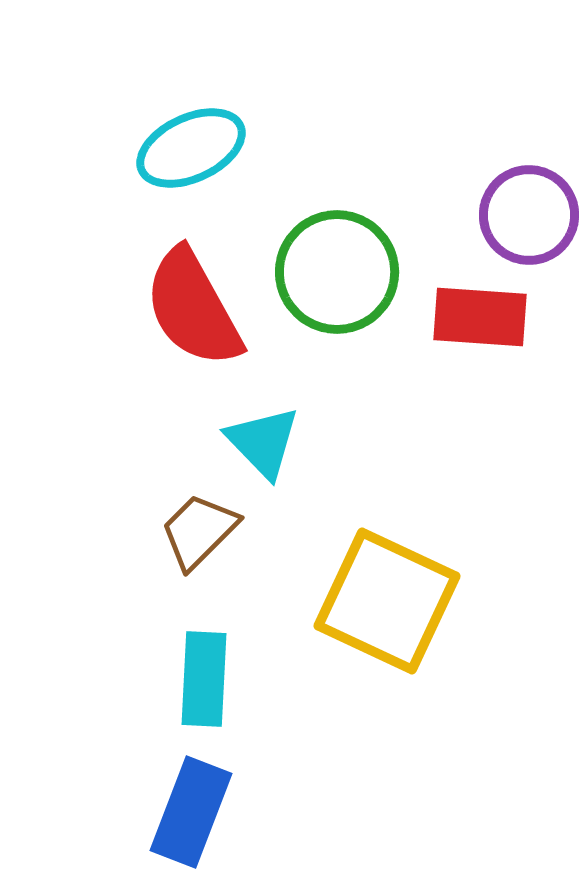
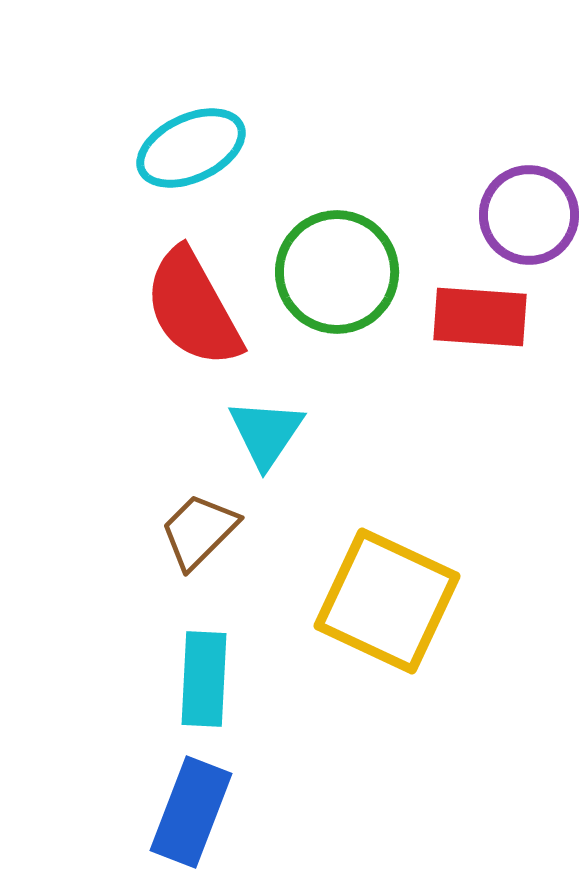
cyan triangle: moved 3 px right, 9 px up; rotated 18 degrees clockwise
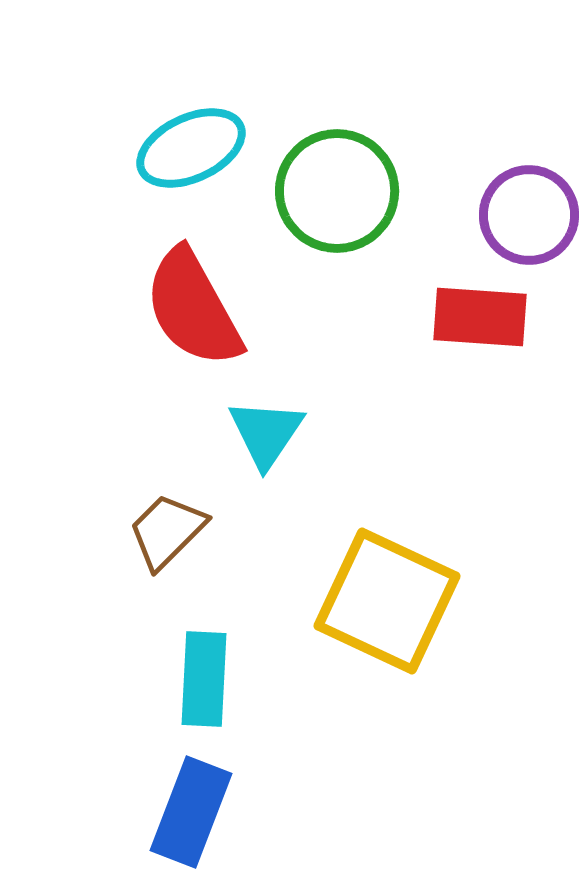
green circle: moved 81 px up
brown trapezoid: moved 32 px left
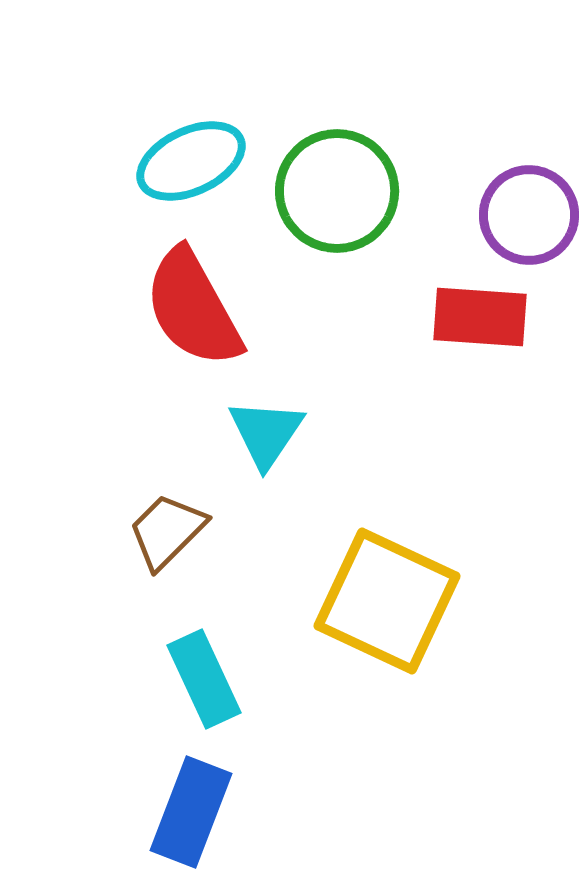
cyan ellipse: moved 13 px down
cyan rectangle: rotated 28 degrees counterclockwise
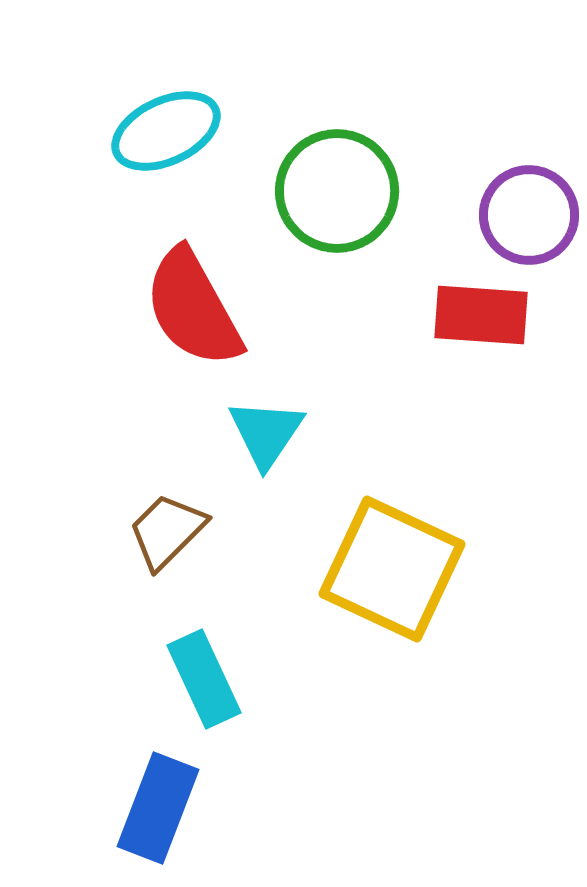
cyan ellipse: moved 25 px left, 30 px up
red rectangle: moved 1 px right, 2 px up
yellow square: moved 5 px right, 32 px up
blue rectangle: moved 33 px left, 4 px up
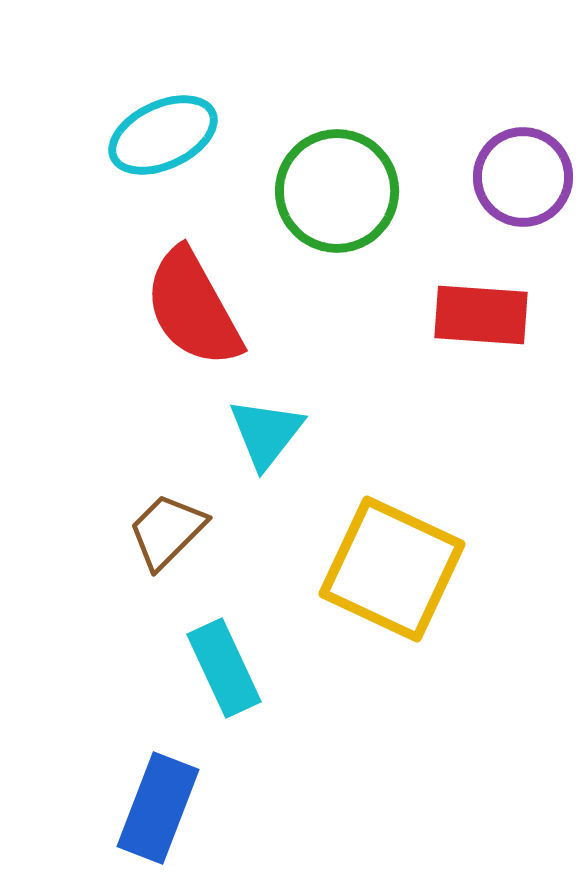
cyan ellipse: moved 3 px left, 4 px down
purple circle: moved 6 px left, 38 px up
cyan triangle: rotated 4 degrees clockwise
cyan rectangle: moved 20 px right, 11 px up
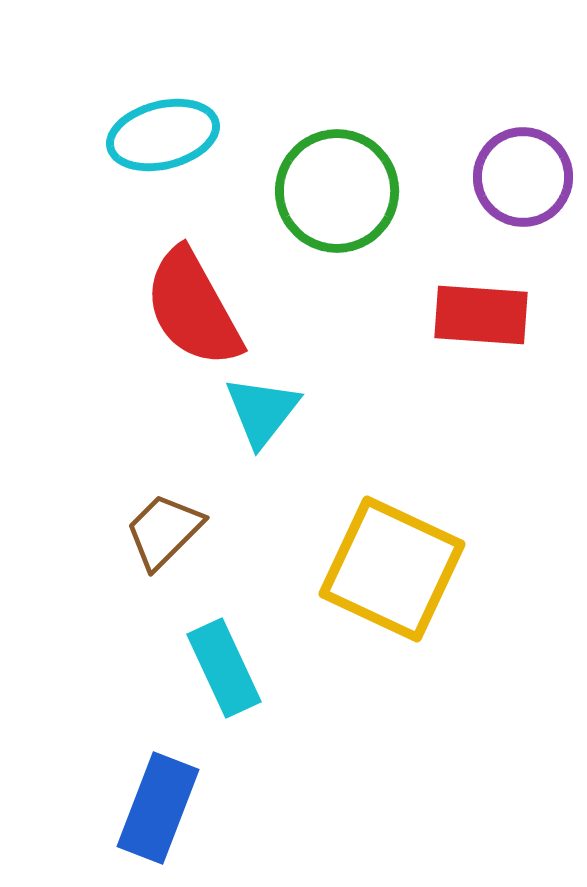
cyan ellipse: rotated 11 degrees clockwise
cyan triangle: moved 4 px left, 22 px up
brown trapezoid: moved 3 px left
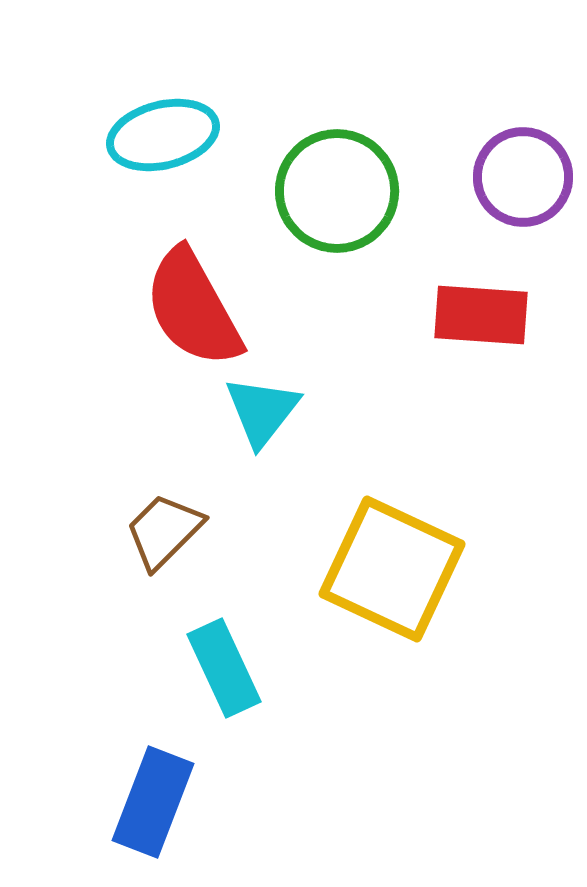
blue rectangle: moved 5 px left, 6 px up
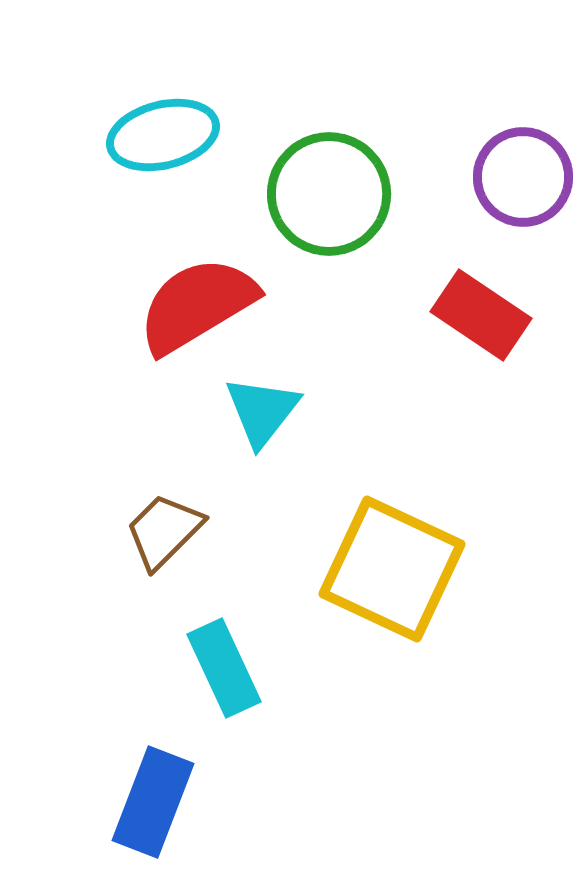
green circle: moved 8 px left, 3 px down
red semicircle: moved 4 px right, 3 px up; rotated 88 degrees clockwise
red rectangle: rotated 30 degrees clockwise
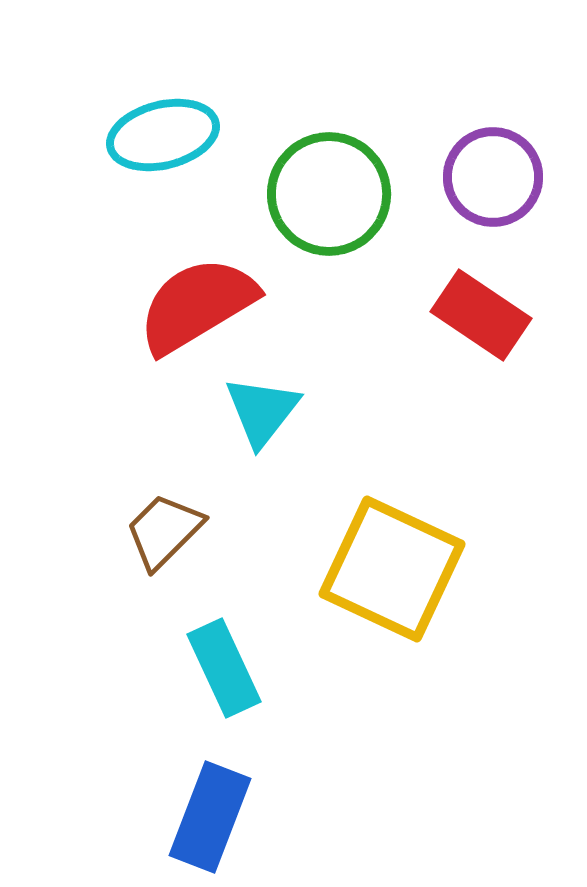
purple circle: moved 30 px left
blue rectangle: moved 57 px right, 15 px down
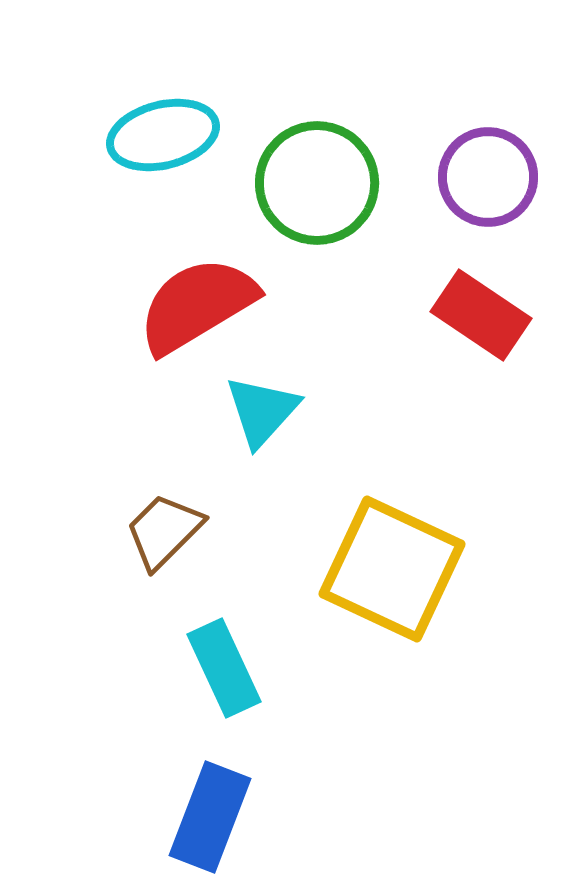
purple circle: moved 5 px left
green circle: moved 12 px left, 11 px up
cyan triangle: rotated 4 degrees clockwise
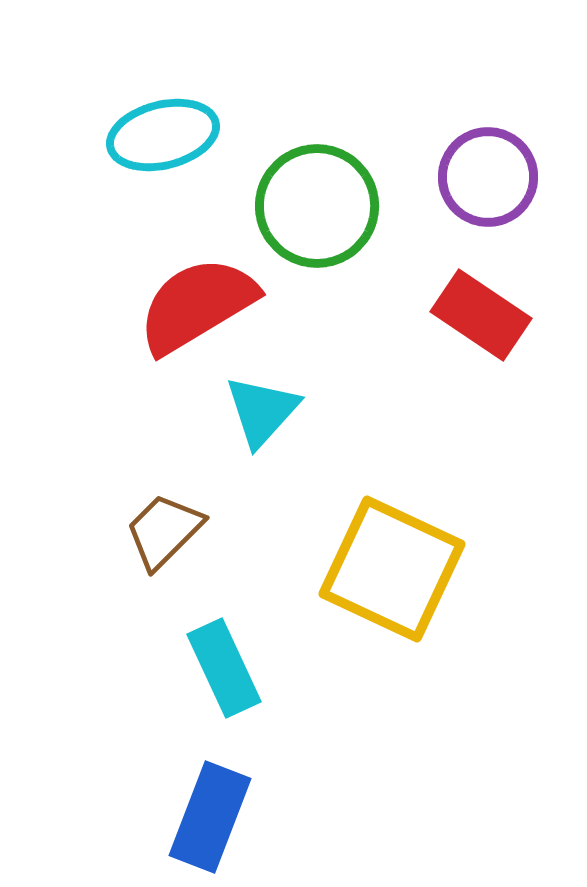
green circle: moved 23 px down
